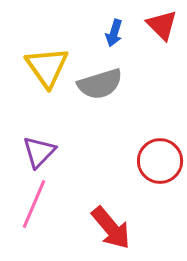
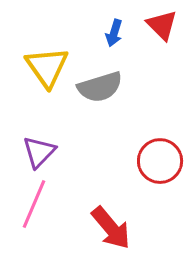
gray semicircle: moved 3 px down
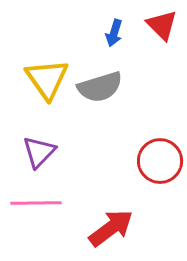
yellow triangle: moved 12 px down
pink line: moved 2 px right, 1 px up; rotated 66 degrees clockwise
red arrow: rotated 87 degrees counterclockwise
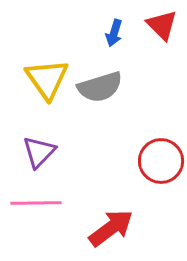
red circle: moved 1 px right
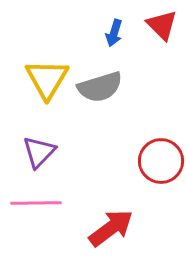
yellow triangle: rotated 6 degrees clockwise
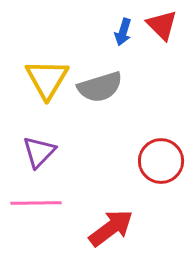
blue arrow: moved 9 px right, 1 px up
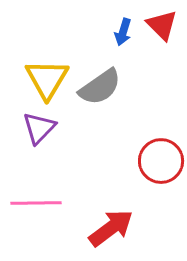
gray semicircle: rotated 18 degrees counterclockwise
purple triangle: moved 24 px up
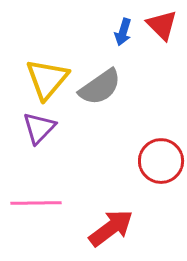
yellow triangle: rotated 9 degrees clockwise
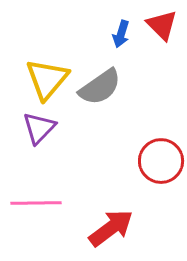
blue arrow: moved 2 px left, 2 px down
